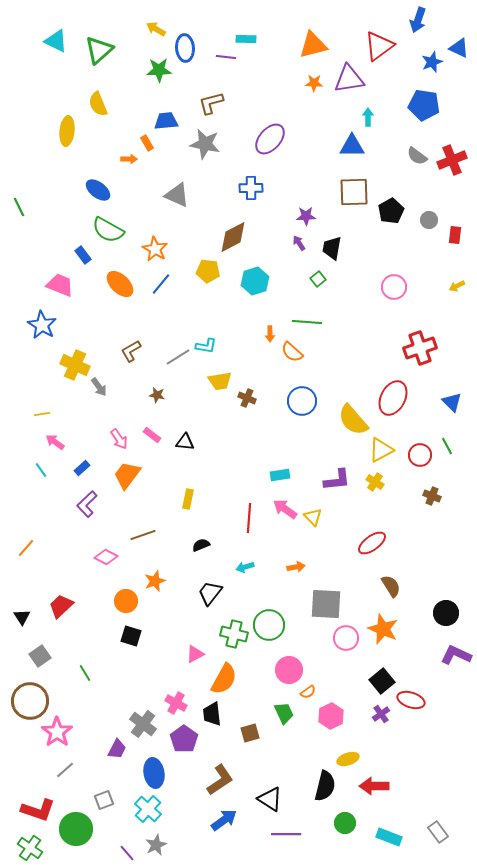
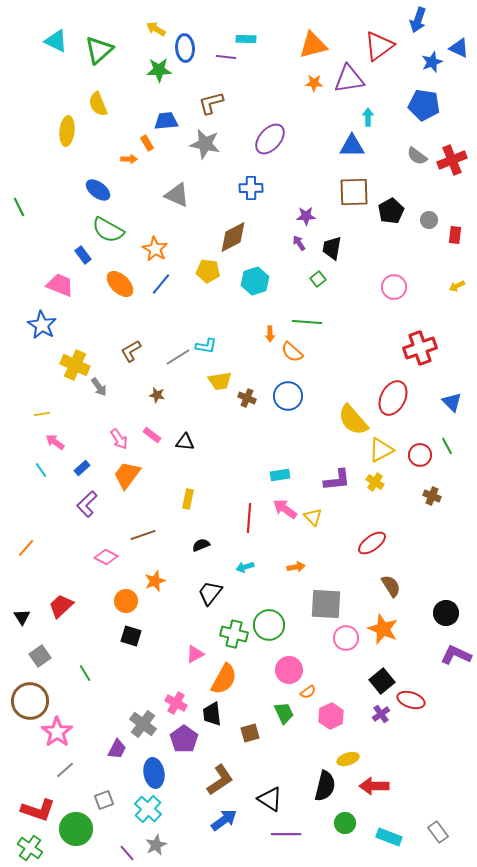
blue circle at (302, 401): moved 14 px left, 5 px up
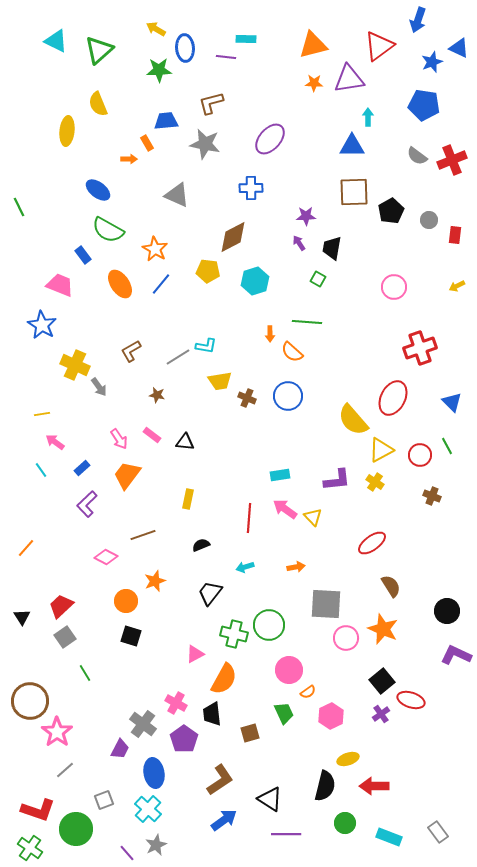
green square at (318, 279): rotated 21 degrees counterclockwise
orange ellipse at (120, 284): rotated 12 degrees clockwise
black circle at (446, 613): moved 1 px right, 2 px up
gray square at (40, 656): moved 25 px right, 19 px up
purple trapezoid at (117, 749): moved 3 px right
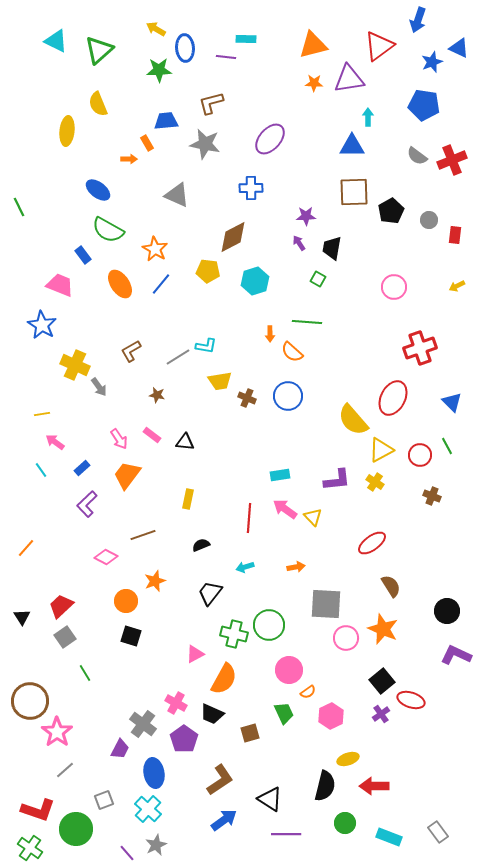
black trapezoid at (212, 714): rotated 60 degrees counterclockwise
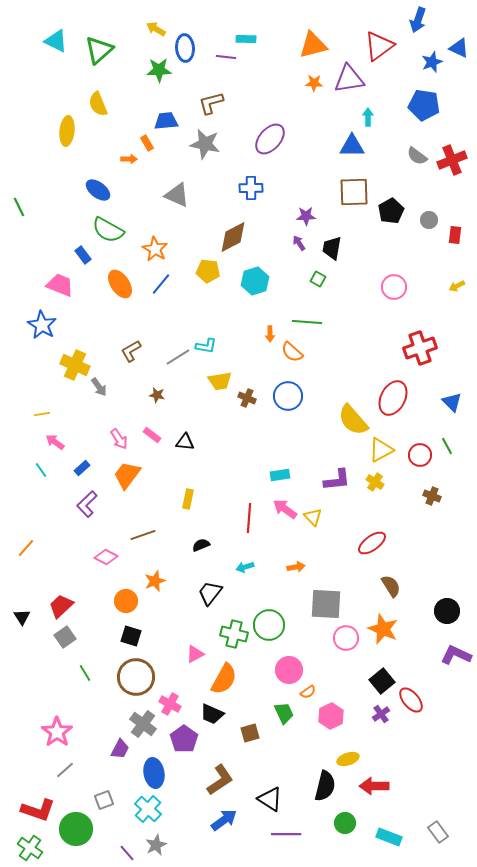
red ellipse at (411, 700): rotated 32 degrees clockwise
brown circle at (30, 701): moved 106 px right, 24 px up
pink cross at (176, 703): moved 6 px left, 1 px down
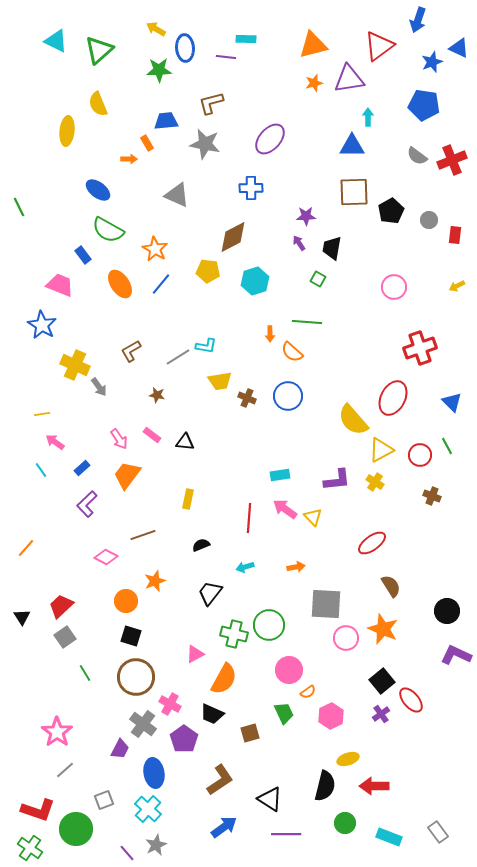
orange star at (314, 83): rotated 18 degrees counterclockwise
blue arrow at (224, 820): moved 7 px down
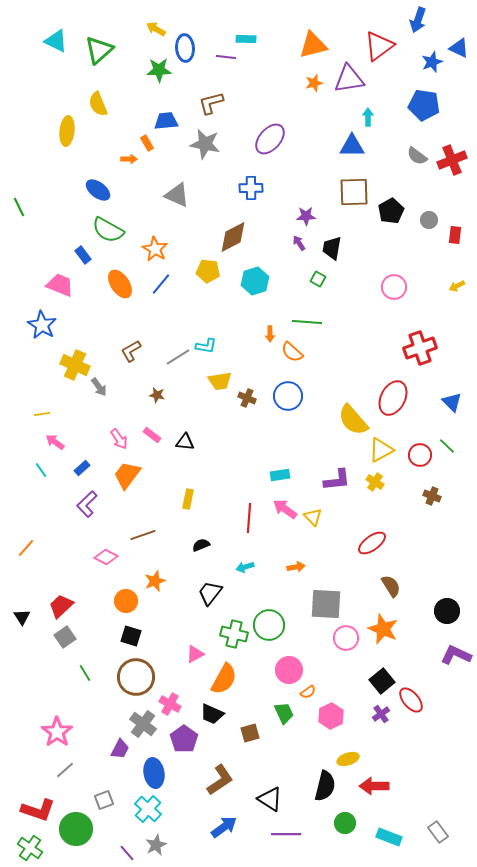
green line at (447, 446): rotated 18 degrees counterclockwise
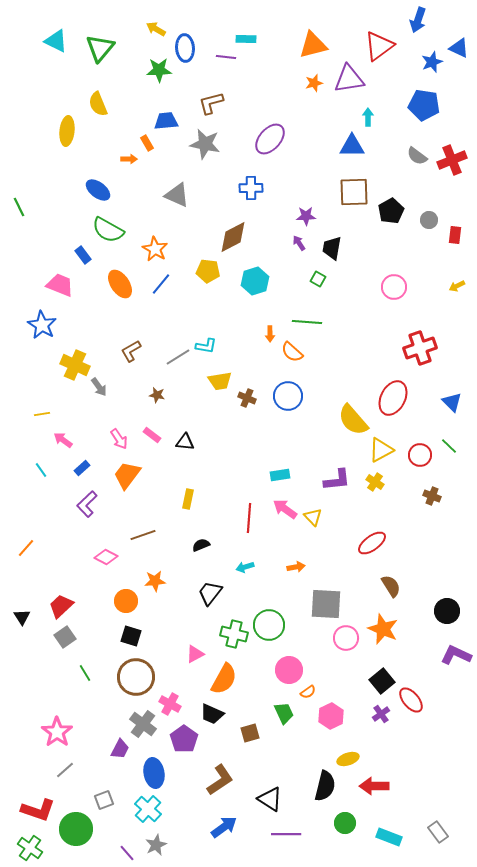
green triangle at (99, 50): moved 1 px right, 2 px up; rotated 8 degrees counterclockwise
pink arrow at (55, 442): moved 8 px right, 2 px up
green line at (447, 446): moved 2 px right
orange star at (155, 581): rotated 15 degrees clockwise
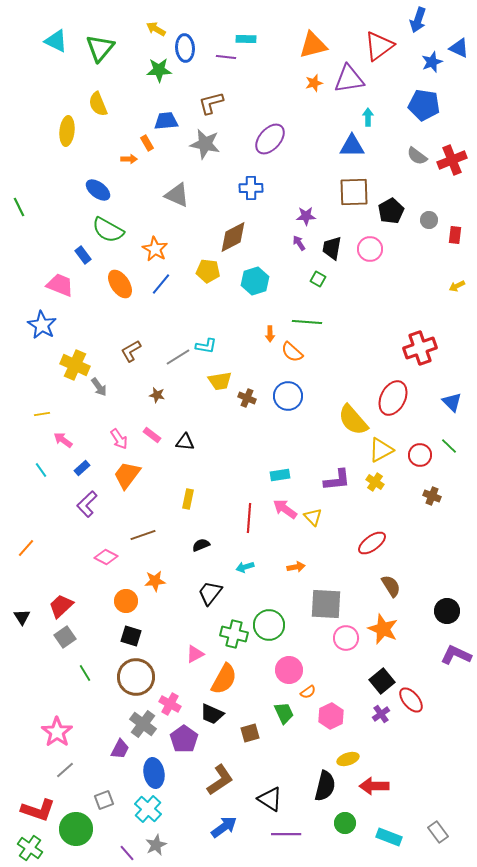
pink circle at (394, 287): moved 24 px left, 38 px up
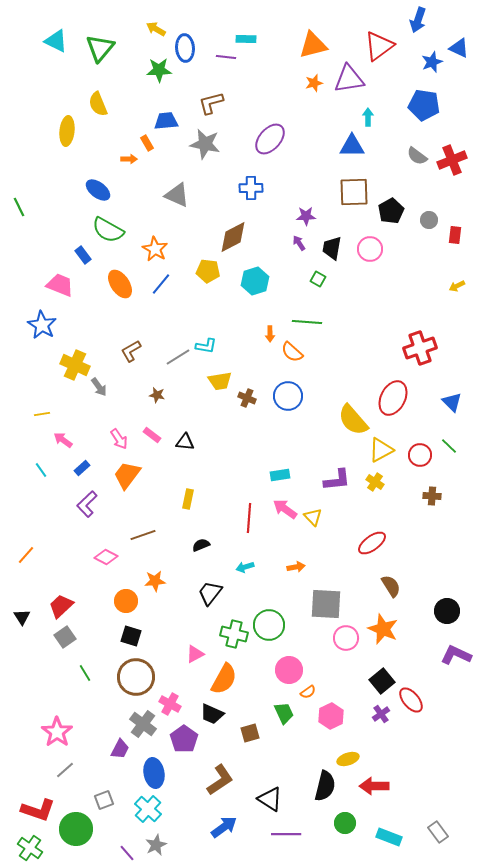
brown cross at (432, 496): rotated 18 degrees counterclockwise
orange line at (26, 548): moved 7 px down
